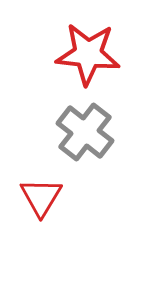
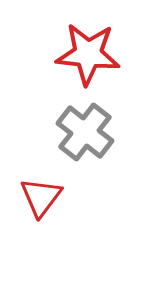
red triangle: rotated 6 degrees clockwise
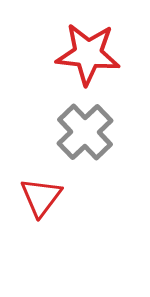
gray cross: rotated 8 degrees clockwise
